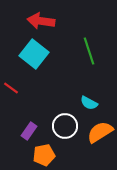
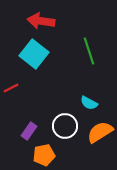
red line: rotated 63 degrees counterclockwise
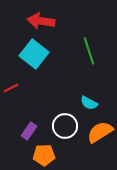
orange pentagon: rotated 10 degrees clockwise
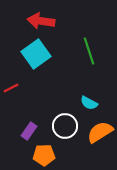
cyan square: moved 2 px right; rotated 16 degrees clockwise
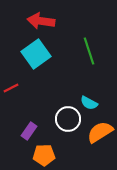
white circle: moved 3 px right, 7 px up
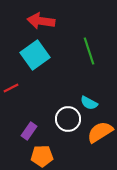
cyan square: moved 1 px left, 1 px down
orange pentagon: moved 2 px left, 1 px down
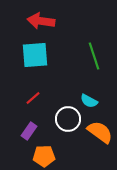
green line: moved 5 px right, 5 px down
cyan square: rotated 32 degrees clockwise
red line: moved 22 px right, 10 px down; rotated 14 degrees counterclockwise
cyan semicircle: moved 2 px up
orange semicircle: rotated 68 degrees clockwise
orange pentagon: moved 2 px right
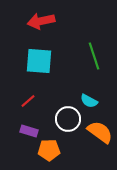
red arrow: rotated 20 degrees counterclockwise
cyan square: moved 4 px right, 6 px down; rotated 8 degrees clockwise
red line: moved 5 px left, 3 px down
purple rectangle: rotated 72 degrees clockwise
orange pentagon: moved 5 px right, 6 px up
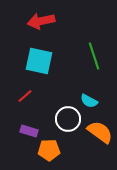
cyan square: rotated 8 degrees clockwise
red line: moved 3 px left, 5 px up
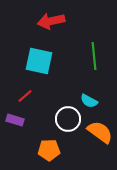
red arrow: moved 10 px right
green line: rotated 12 degrees clockwise
purple rectangle: moved 14 px left, 11 px up
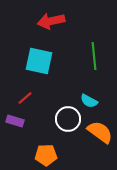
red line: moved 2 px down
purple rectangle: moved 1 px down
orange pentagon: moved 3 px left, 5 px down
